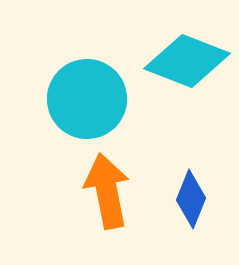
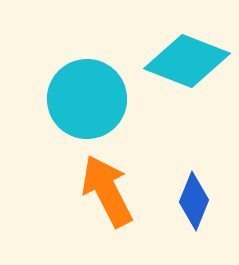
orange arrow: rotated 16 degrees counterclockwise
blue diamond: moved 3 px right, 2 px down
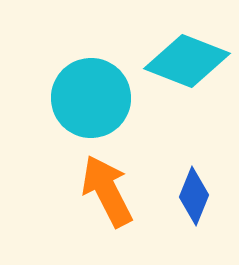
cyan circle: moved 4 px right, 1 px up
blue diamond: moved 5 px up
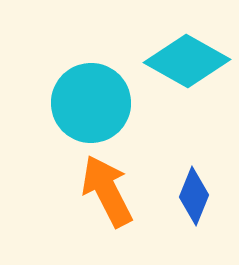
cyan diamond: rotated 8 degrees clockwise
cyan circle: moved 5 px down
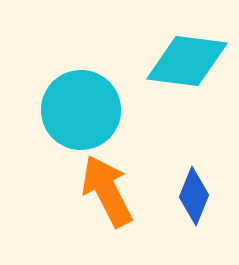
cyan diamond: rotated 22 degrees counterclockwise
cyan circle: moved 10 px left, 7 px down
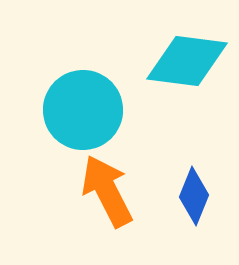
cyan circle: moved 2 px right
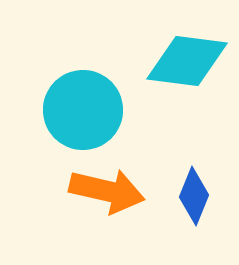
orange arrow: rotated 130 degrees clockwise
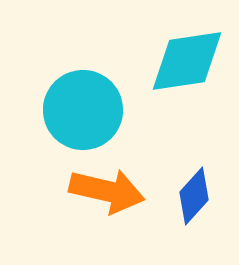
cyan diamond: rotated 16 degrees counterclockwise
blue diamond: rotated 20 degrees clockwise
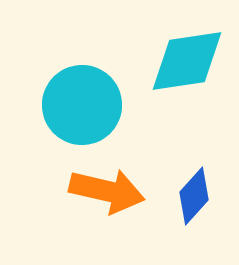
cyan circle: moved 1 px left, 5 px up
